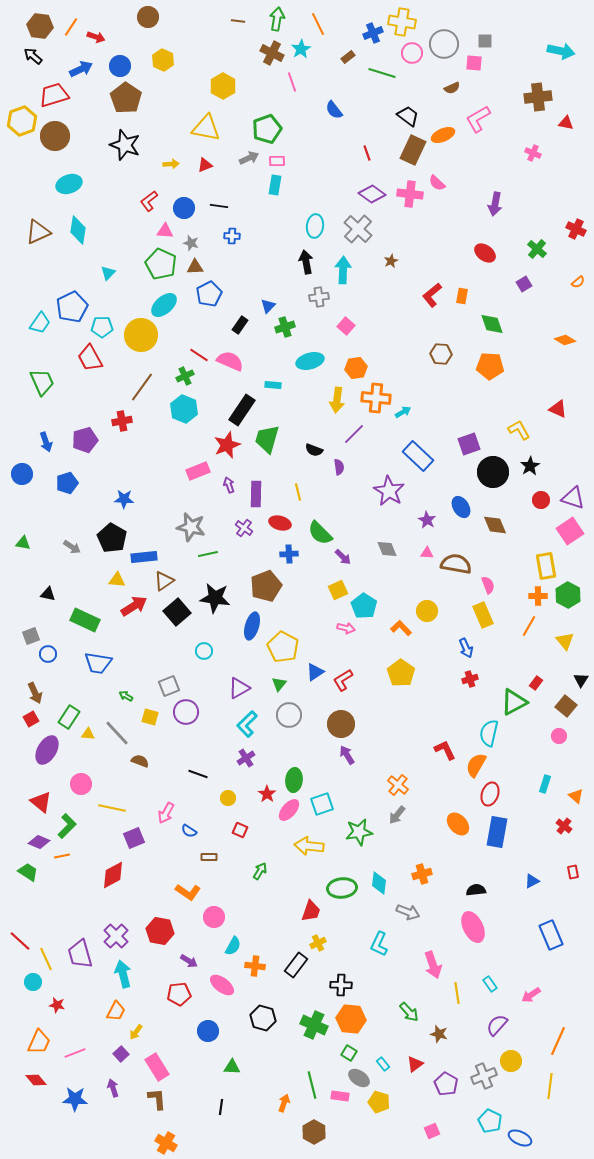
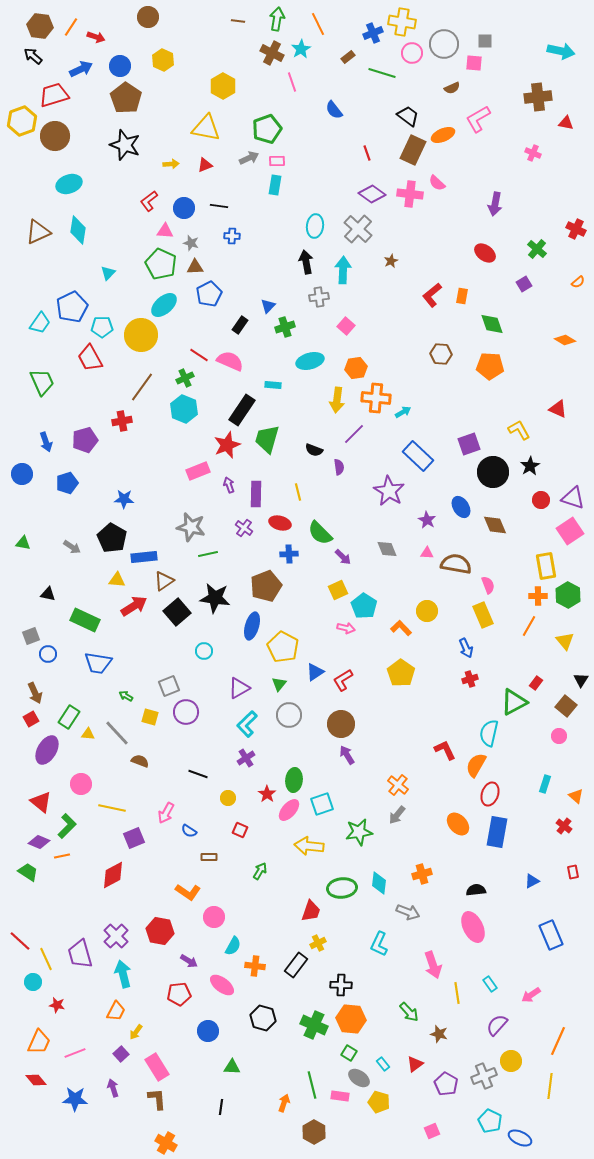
green cross at (185, 376): moved 2 px down
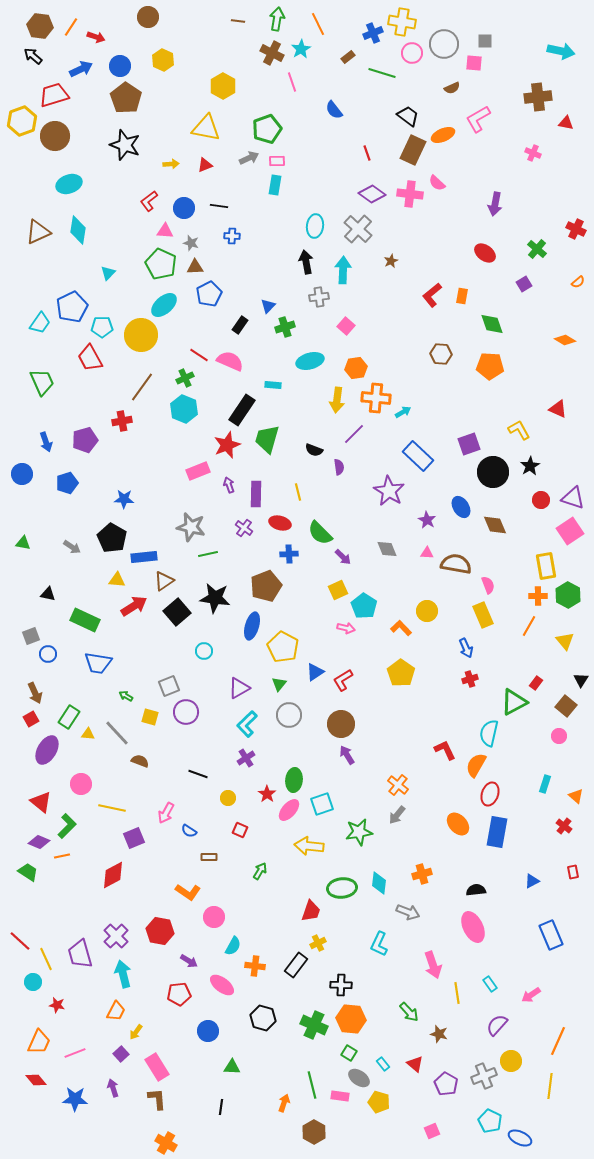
red triangle at (415, 1064): rotated 42 degrees counterclockwise
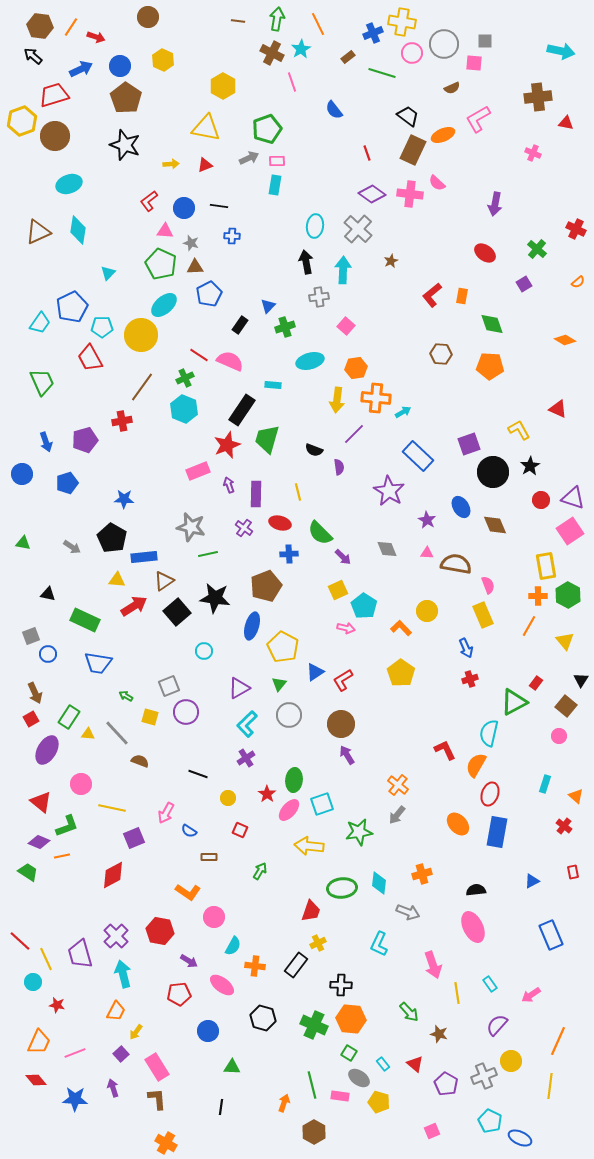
green L-shape at (67, 826): rotated 25 degrees clockwise
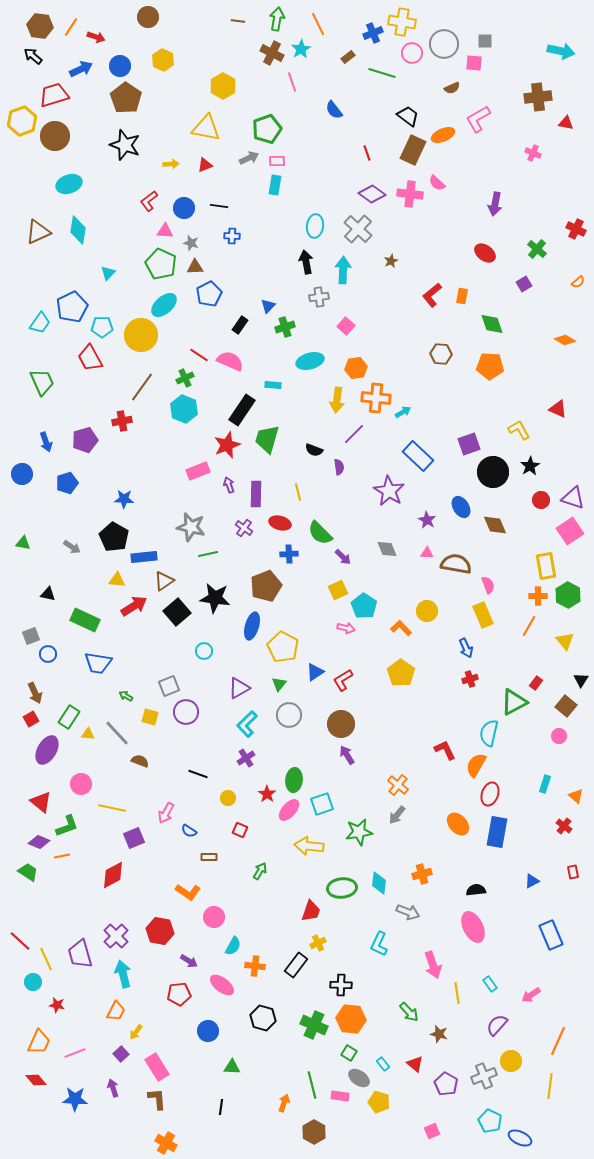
black pentagon at (112, 538): moved 2 px right, 1 px up
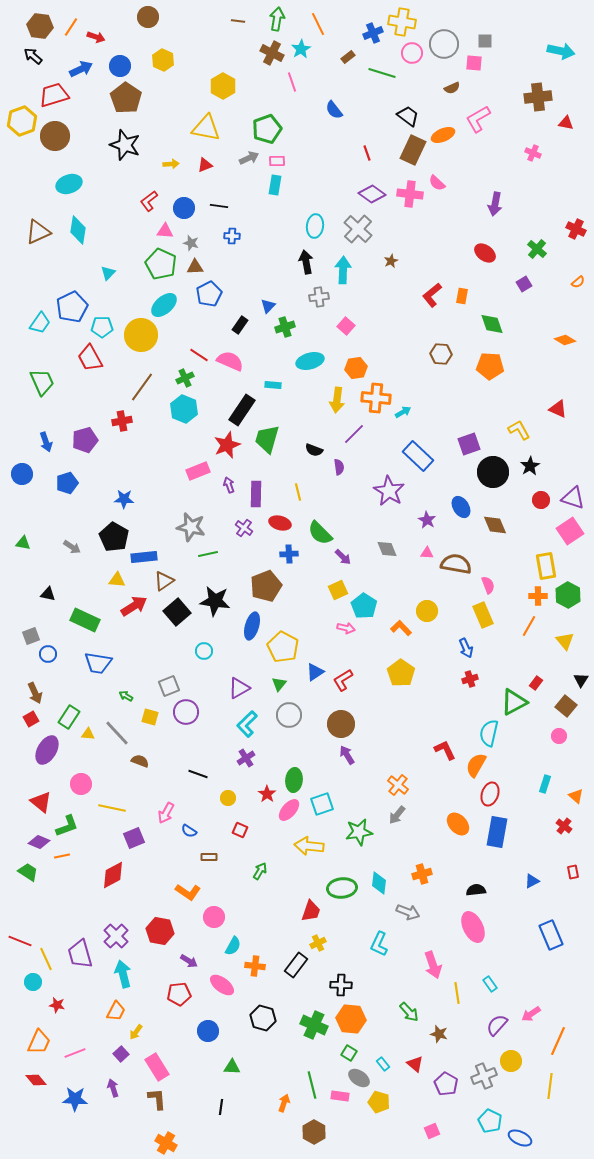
black star at (215, 598): moved 3 px down
red line at (20, 941): rotated 20 degrees counterclockwise
pink arrow at (531, 995): moved 19 px down
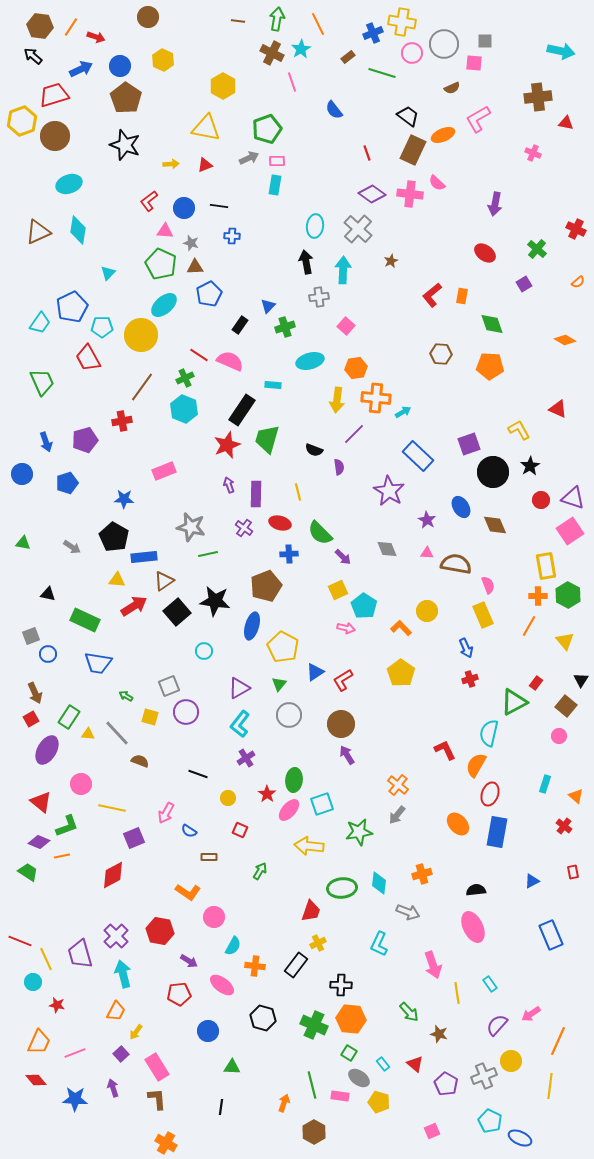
red trapezoid at (90, 358): moved 2 px left
pink rectangle at (198, 471): moved 34 px left
cyan L-shape at (247, 724): moved 7 px left; rotated 8 degrees counterclockwise
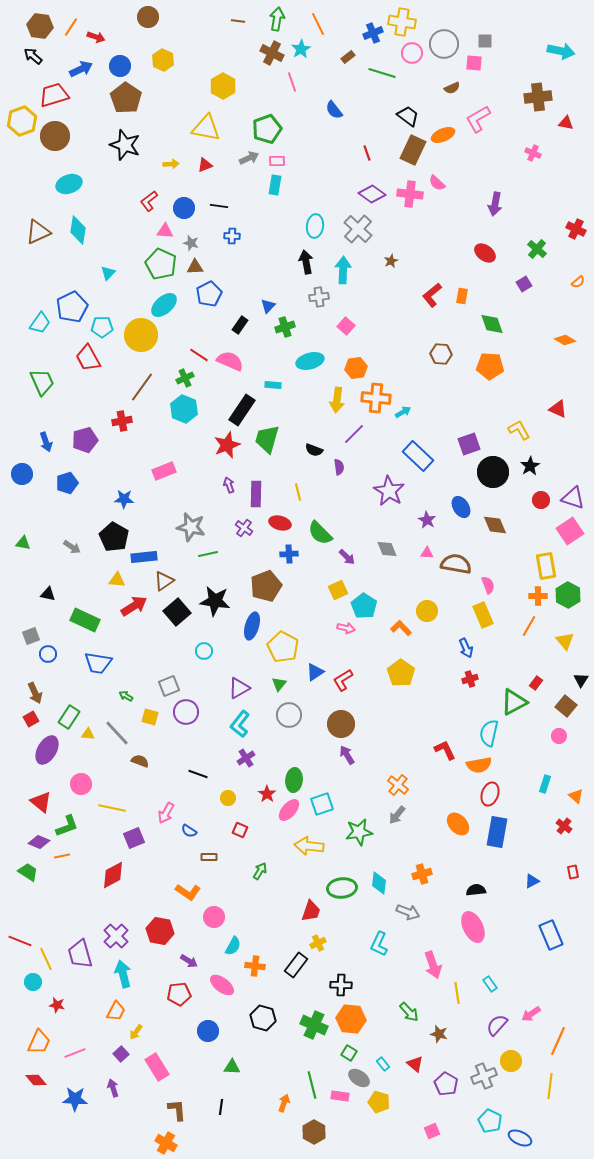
purple arrow at (343, 557): moved 4 px right
orange semicircle at (476, 765): moved 3 px right; rotated 130 degrees counterclockwise
brown L-shape at (157, 1099): moved 20 px right, 11 px down
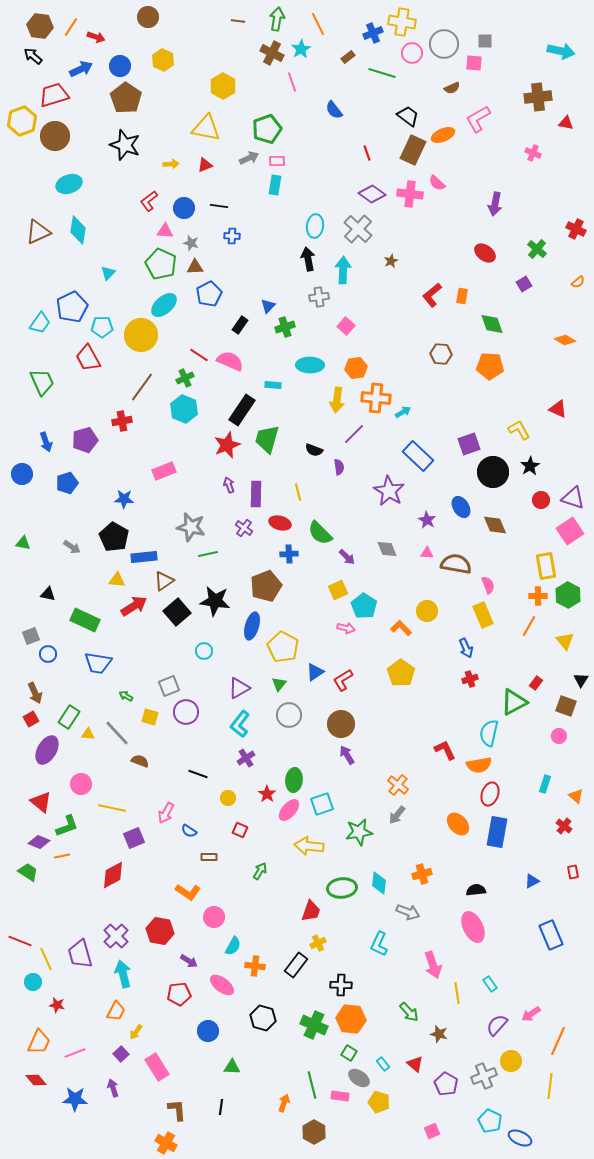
black arrow at (306, 262): moved 2 px right, 3 px up
cyan ellipse at (310, 361): moved 4 px down; rotated 16 degrees clockwise
brown square at (566, 706): rotated 20 degrees counterclockwise
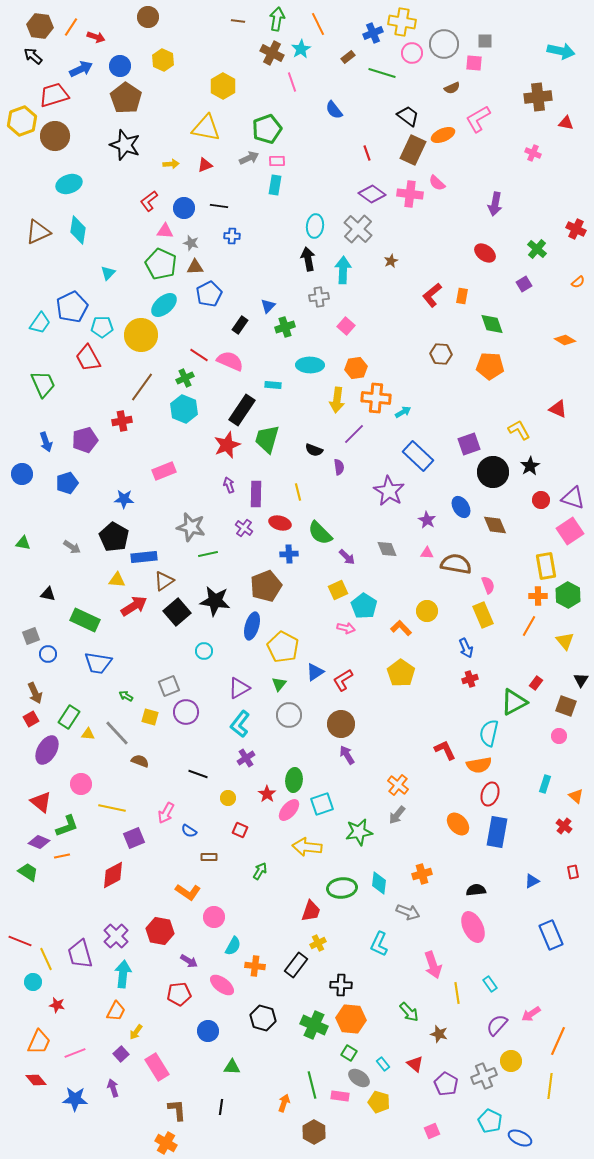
green trapezoid at (42, 382): moved 1 px right, 2 px down
yellow arrow at (309, 846): moved 2 px left, 1 px down
cyan arrow at (123, 974): rotated 20 degrees clockwise
